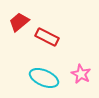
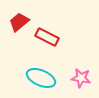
pink star: moved 4 px down; rotated 18 degrees counterclockwise
cyan ellipse: moved 3 px left
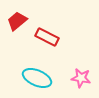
red trapezoid: moved 2 px left, 1 px up
cyan ellipse: moved 4 px left
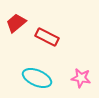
red trapezoid: moved 1 px left, 2 px down
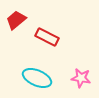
red trapezoid: moved 3 px up
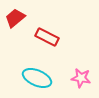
red trapezoid: moved 1 px left, 2 px up
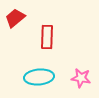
red rectangle: rotated 65 degrees clockwise
cyan ellipse: moved 2 px right, 1 px up; rotated 28 degrees counterclockwise
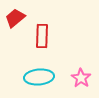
red rectangle: moved 5 px left, 1 px up
pink star: rotated 24 degrees clockwise
